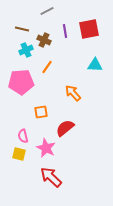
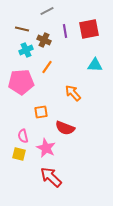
red semicircle: rotated 120 degrees counterclockwise
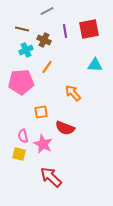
pink star: moved 3 px left, 4 px up
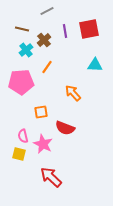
brown cross: rotated 24 degrees clockwise
cyan cross: rotated 16 degrees counterclockwise
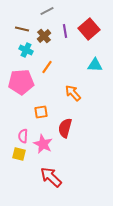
red square: rotated 30 degrees counterclockwise
brown cross: moved 4 px up
cyan cross: rotated 24 degrees counterclockwise
red semicircle: rotated 84 degrees clockwise
pink semicircle: rotated 16 degrees clockwise
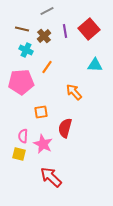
orange arrow: moved 1 px right, 1 px up
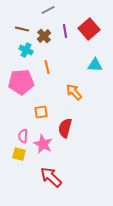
gray line: moved 1 px right, 1 px up
orange line: rotated 48 degrees counterclockwise
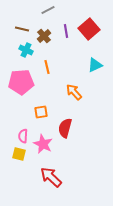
purple line: moved 1 px right
cyan triangle: rotated 28 degrees counterclockwise
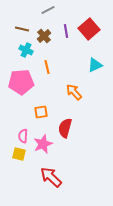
pink star: rotated 24 degrees clockwise
